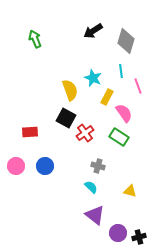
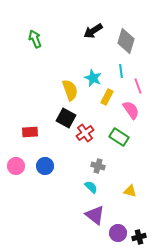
pink semicircle: moved 7 px right, 3 px up
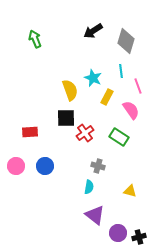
black square: rotated 30 degrees counterclockwise
cyan semicircle: moved 2 px left; rotated 56 degrees clockwise
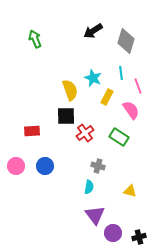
cyan line: moved 2 px down
black square: moved 2 px up
red rectangle: moved 2 px right, 1 px up
purple triangle: rotated 15 degrees clockwise
purple circle: moved 5 px left
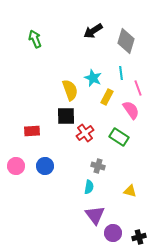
pink line: moved 2 px down
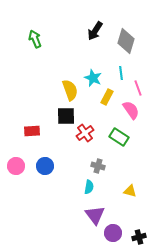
black arrow: moved 2 px right; rotated 24 degrees counterclockwise
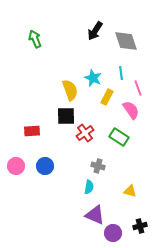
gray diamond: rotated 35 degrees counterclockwise
purple triangle: rotated 30 degrees counterclockwise
black cross: moved 1 px right, 11 px up
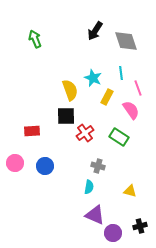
pink circle: moved 1 px left, 3 px up
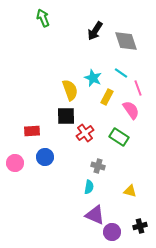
green arrow: moved 8 px right, 21 px up
cyan line: rotated 48 degrees counterclockwise
blue circle: moved 9 px up
purple circle: moved 1 px left, 1 px up
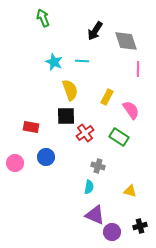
cyan line: moved 39 px left, 12 px up; rotated 32 degrees counterclockwise
cyan star: moved 39 px left, 16 px up
pink line: moved 19 px up; rotated 21 degrees clockwise
red rectangle: moved 1 px left, 4 px up; rotated 14 degrees clockwise
blue circle: moved 1 px right
